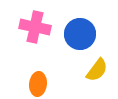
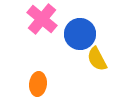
pink cross: moved 7 px right, 8 px up; rotated 28 degrees clockwise
yellow semicircle: moved 11 px up; rotated 115 degrees clockwise
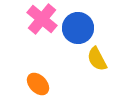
blue circle: moved 2 px left, 6 px up
orange ellipse: rotated 50 degrees counterclockwise
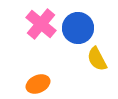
pink cross: moved 1 px left, 5 px down
orange ellipse: rotated 70 degrees counterclockwise
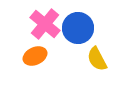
pink cross: moved 4 px right
orange ellipse: moved 3 px left, 28 px up
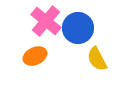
pink cross: moved 1 px right, 3 px up
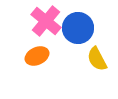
orange ellipse: moved 2 px right
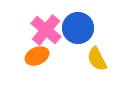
pink cross: moved 9 px down
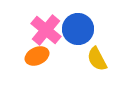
blue circle: moved 1 px down
